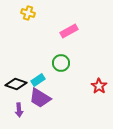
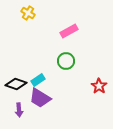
yellow cross: rotated 16 degrees clockwise
green circle: moved 5 px right, 2 px up
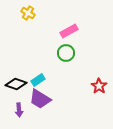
green circle: moved 8 px up
purple trapezoid: moved 1 px down
